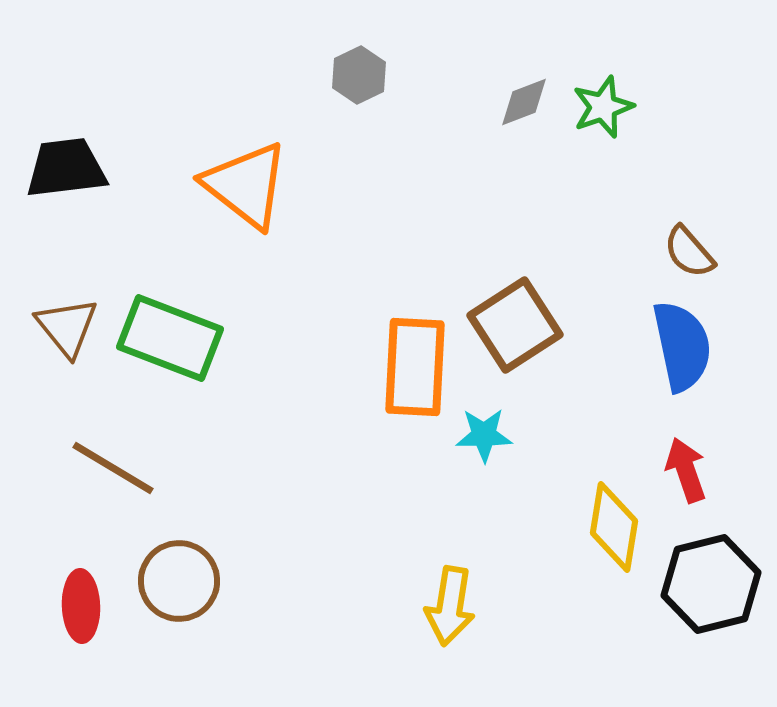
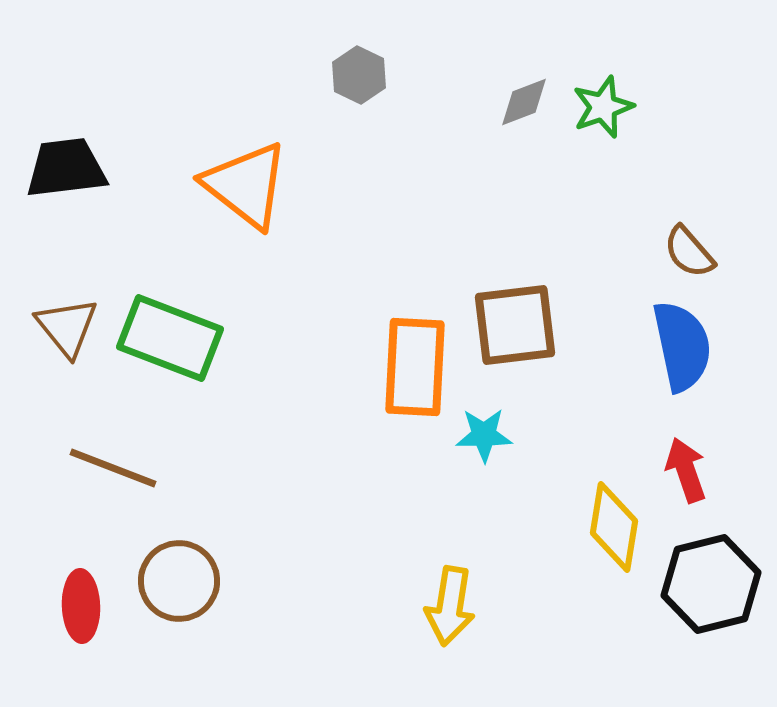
gray hexagon: rotated 8 degrees counterclockwise
brown square: rotated 26 degrees clockwise
brown line: rotated 10 degrees counterclockwise
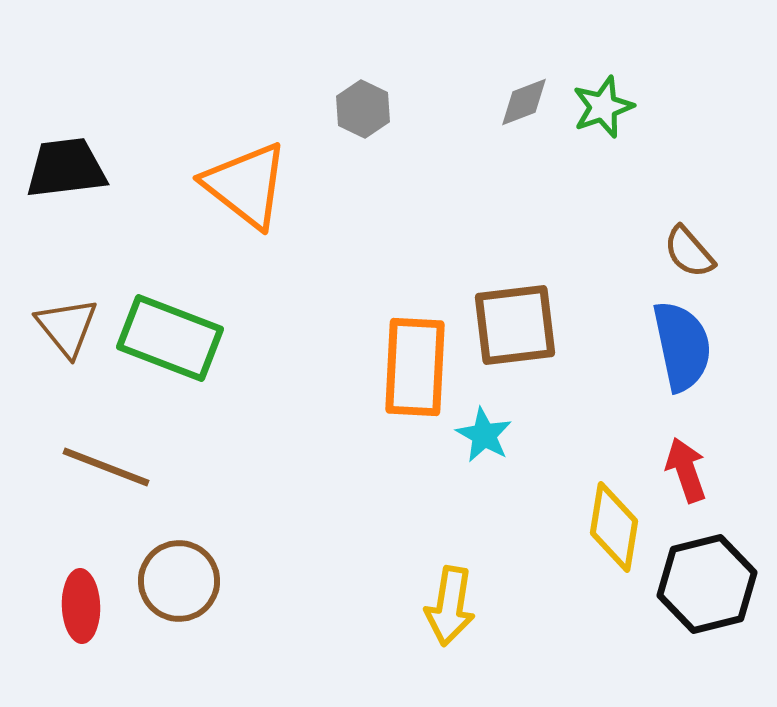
gray hexagon: moved 4 px right, 34 px down
cyan star: rotated 30 degrees clockwise
brown line: moved 7 px left, 1 px up
black hexagon: moved 4 px left
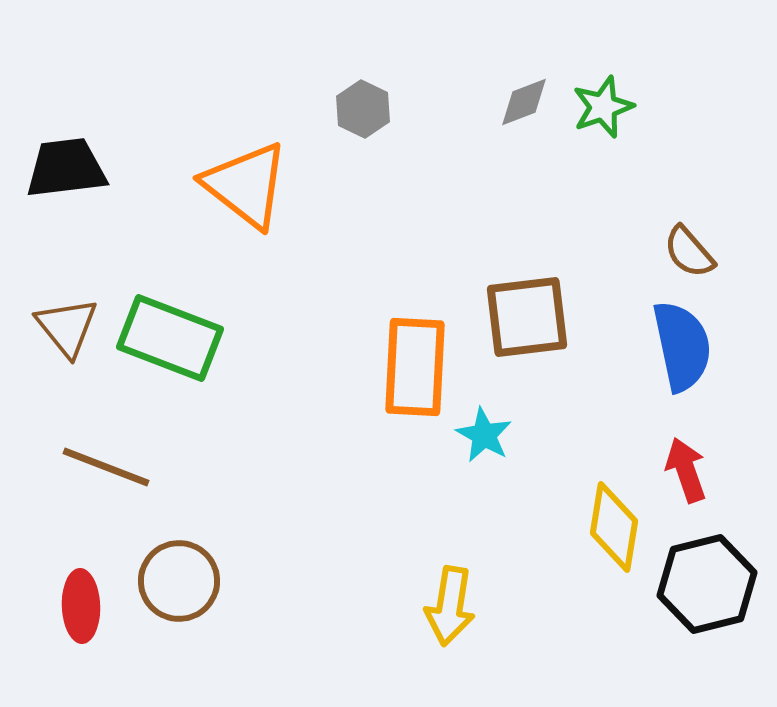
brown square: moved 12 px right, 8 px up
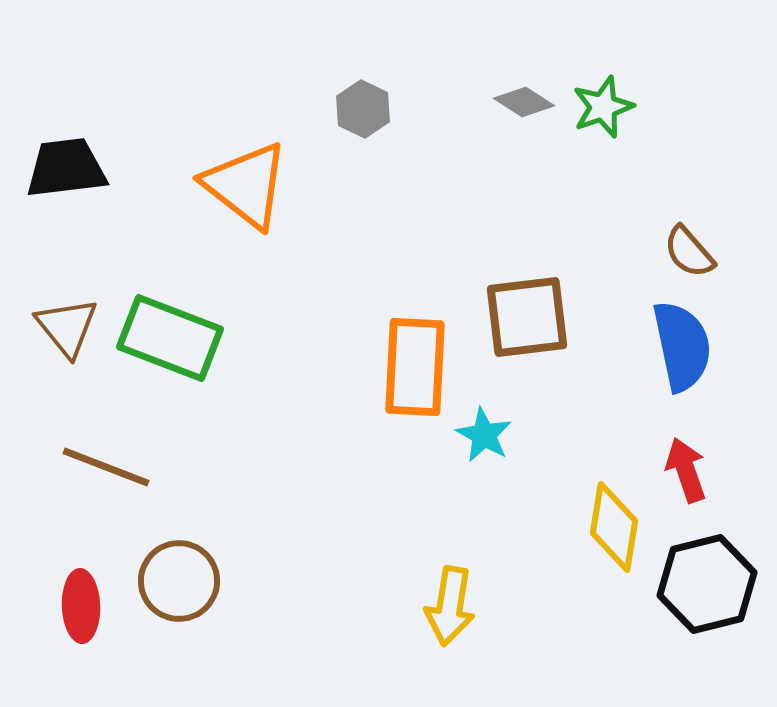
gray diamond: rotated 54 degrees clockwise
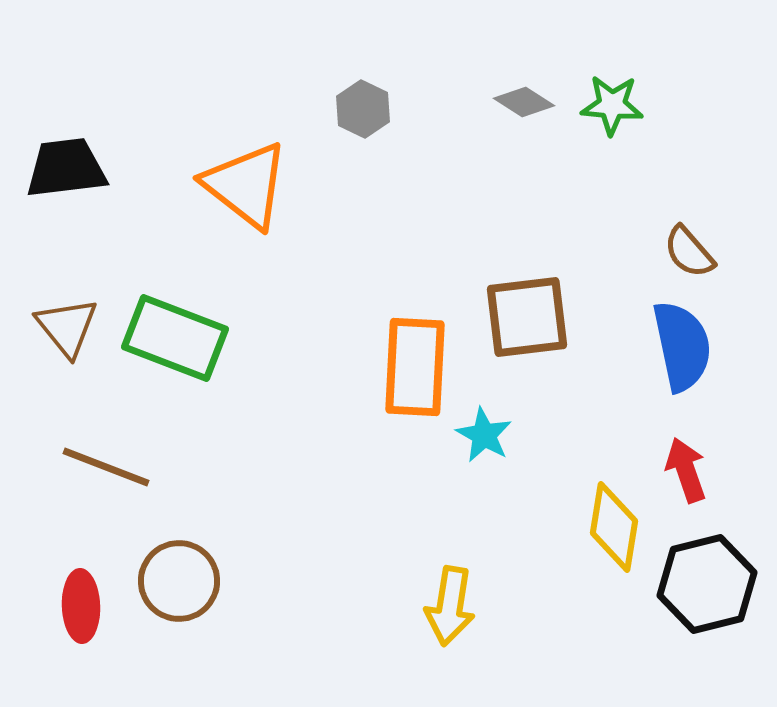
green star: moved 9 px right, 2 px up; rotated 24 degrees clockwise
green rectangle: moved 5 px right
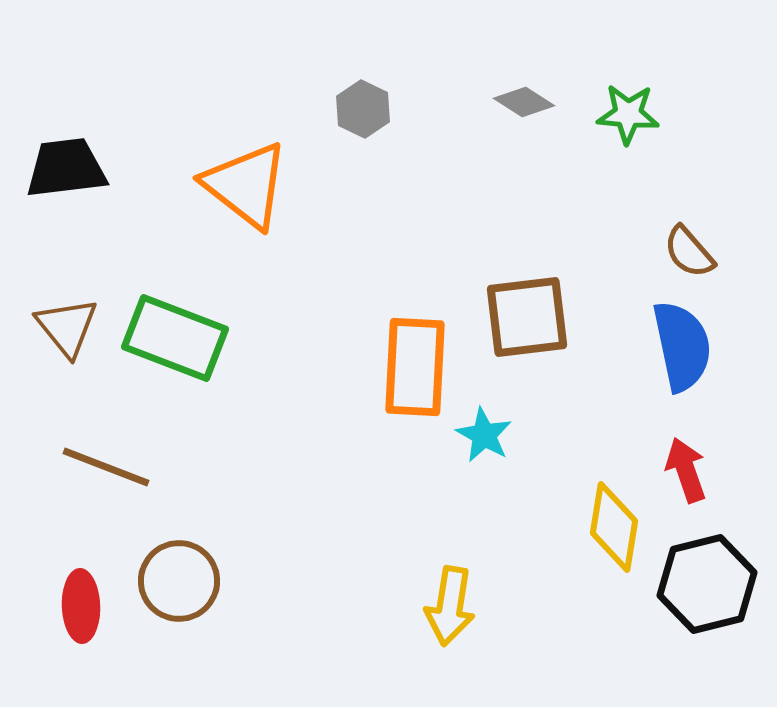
green star: moved 16 px right, 9 px down
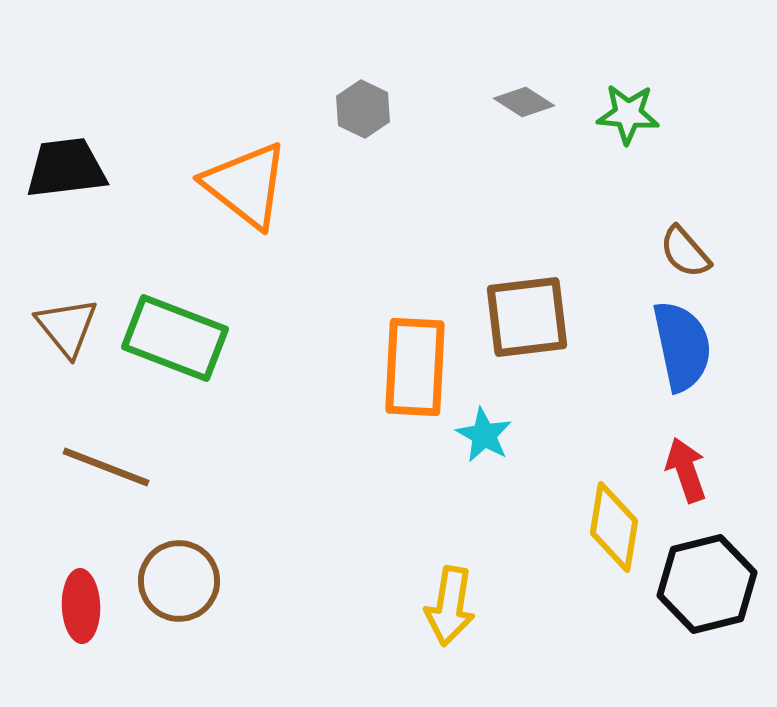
brown semicircle: moved 4 px left
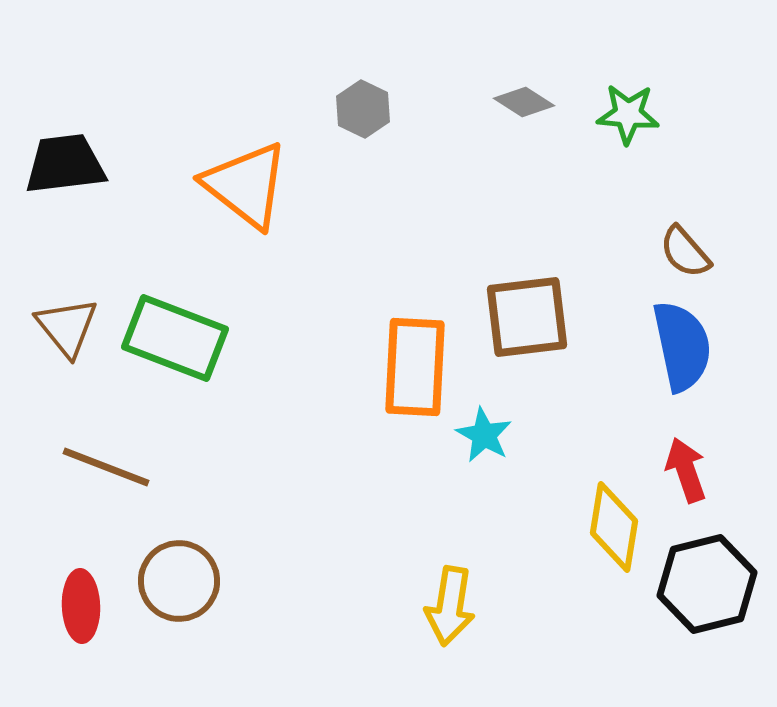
black trapezoid: moved 1 px left, 4 px up
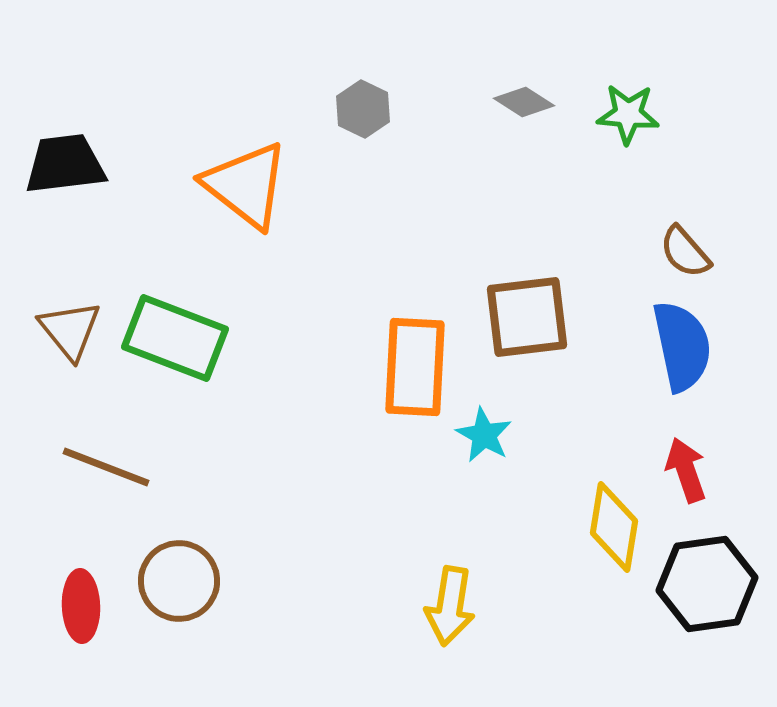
brown triangle: moved 3 px right, 3 px down
black hexagon: rotated 6 degrees clockwise
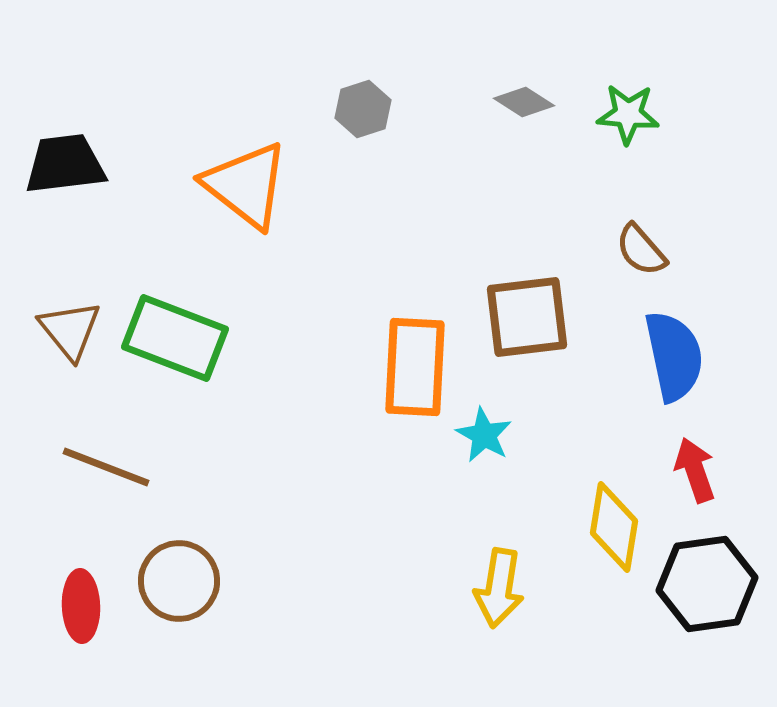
gray hexagon: rotated 16 degrees clockwise
brown semicircle: moved 44 px left, 2 px up
blue semicircle: moved 8 px left, 10 px down
red arrow: moved 9 px right
yellow arrow: moved 49 px right, 18 px up
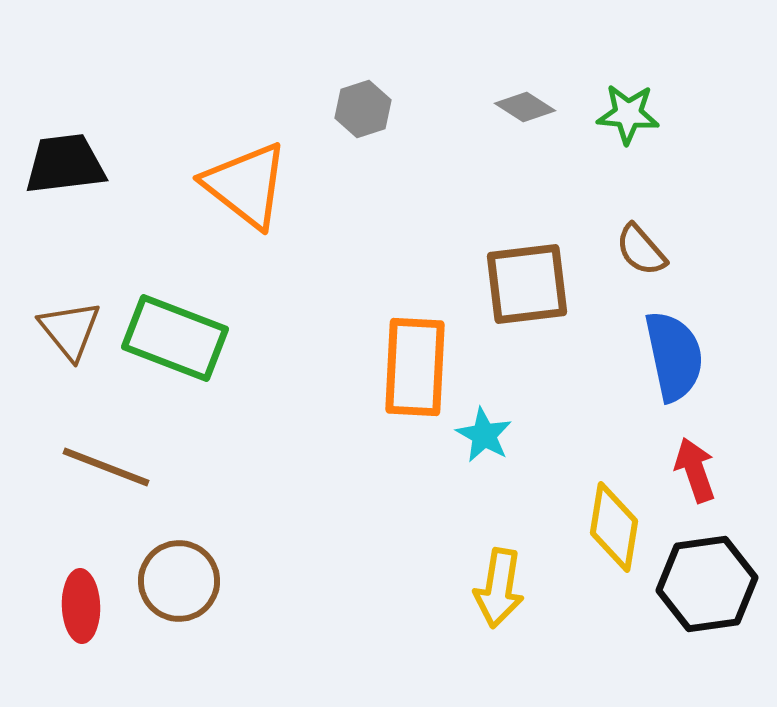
gray diamond: moved 1 px right, 5 px down
brown square: moved 33 px up
